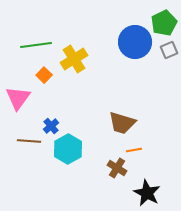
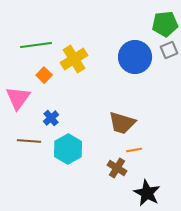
green pentagon: moved 1 px right, 1 px down; rotated 20 degrees clockwise
blue circle: moved 15 px down
blue cross: moved 8 px up
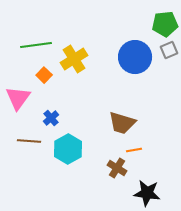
black star: rotated 20 degrees counterclockwise
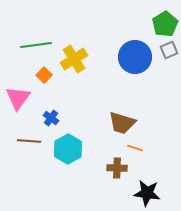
green pentagon: rotated 25 degrees counterclockwise
blue cross: rotated 14 degrees counterclockwise
orange line: moved 1 px right, 2 px up; rotated 28 degrees clockwise
brown cross: rotated 30 degrees counterclockwise
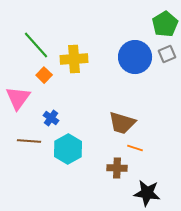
green line: rotated 56 degrees clockwise
gray square: moved 2 px left, 4 px down
yellow cross: rotated 28 degrees clockwise
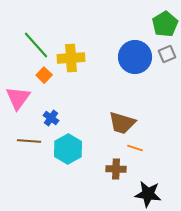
yellow cross: moved 3 px left, 1 px up
brown cross: moved 1 px left, 1 px down
black star: moved 1 px right, 1 px down
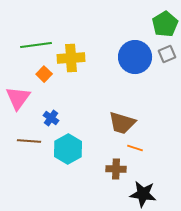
green line: rotated 56 degrees counterclockwise
orange square: moved 1 px up
black star: moved 5 px left
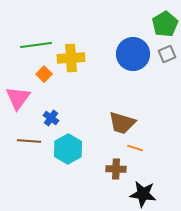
blue circle: moved 2 px left, 3 px up
